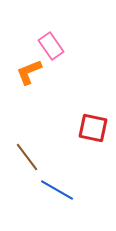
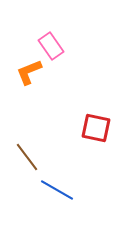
red square: moved 3 px right
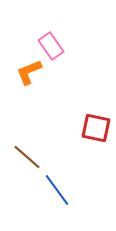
brown line: rotated 12 degrees counterclockwise
blue line: rotated 24 degrees clockwise
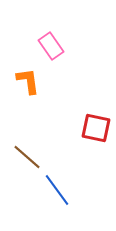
orange L-shape: moved 1 px left, 9 px down; rotated 104 degrees clockwise
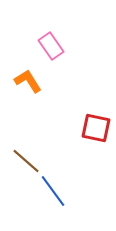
orange L-shape: rotated 24 degrees counterclockwise
brown line: moved 1 px left, 4 px down
blue line: moved 4 px left, 1 px down
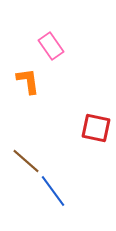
orange L-shape: rotated 24 degrees clockwise
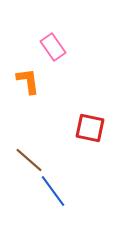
pink rectangle: moved 2 px right, 1 px down
red square: moved 6 px left
brown line: moved 3 px right, 1 px up
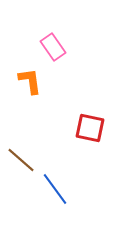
orange L-shape: moved 2 px right
brown line: moved 8 px left
blue line: moved 2 px right, 2 px up
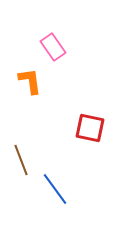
brown line: rotated 28 degrees clockwise
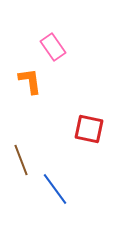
red square: moved 1 px left, 1 px down
